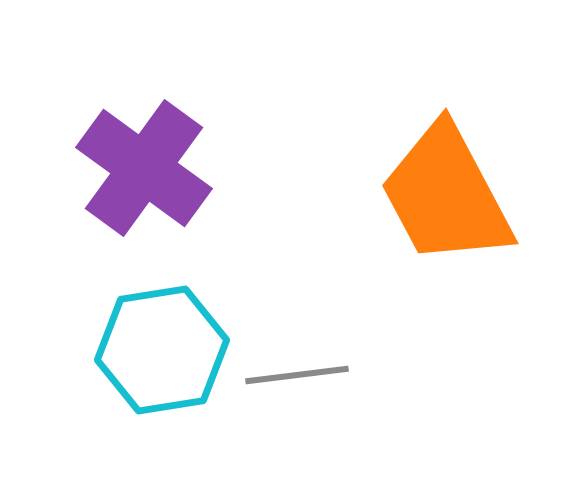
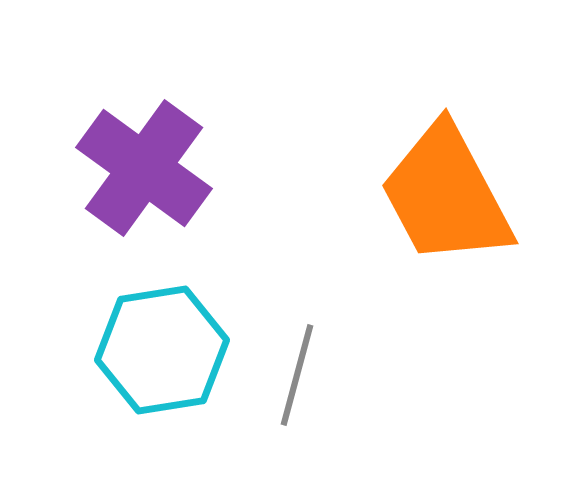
gray line: rotated 68 degrees counterclockwise
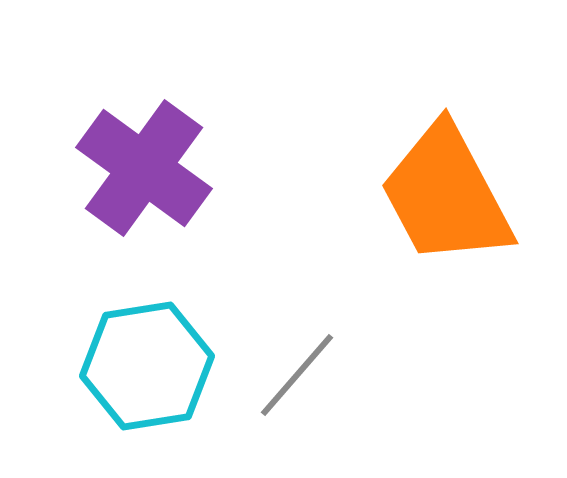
cyan hexagon: moved 15 px left, 16 px down
gray line: rotated 26 degrees clockwise
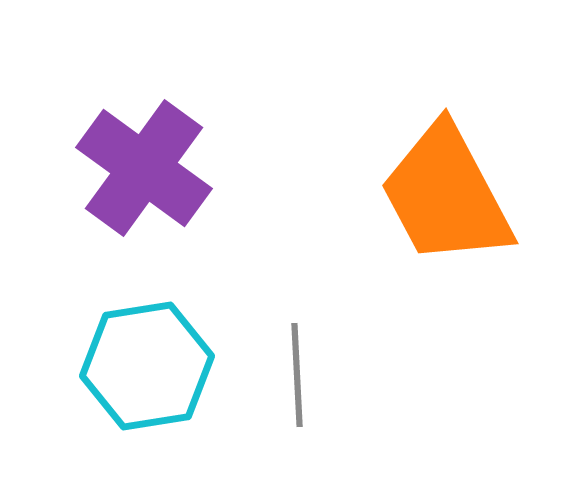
gray line: rotated 44 degrees counterclockwise
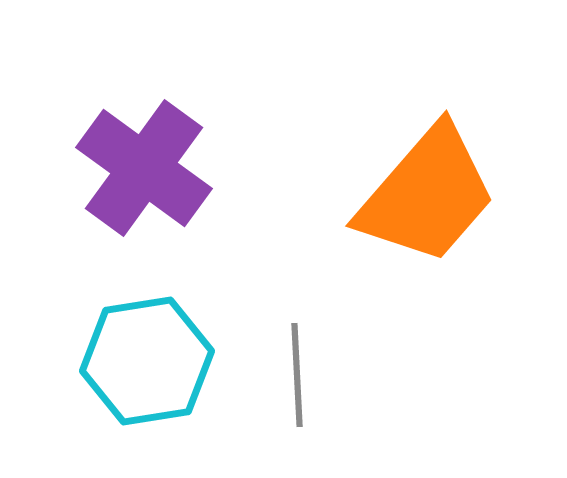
orange trapezoid: moved 19 px left; rotated 111 degrees counterclockwise
cyan hexagon: moved 5 px up
